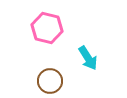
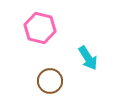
pink hexagon: moved 7 px left
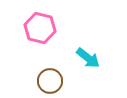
cyan arrow: rotated 20 degrees counterclockwise
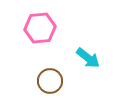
pink hexagon: rotated 20 degrees counterclockwise
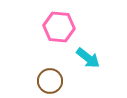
pink hexagon: moved 19 px right, 1 px up; rotated 12 degrees clockwise
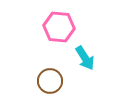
cyan arrow: moved 3 px left; rotated 20 degrees clockwise
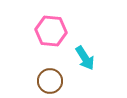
pink hexagon: moved 8 px left, 4 px down
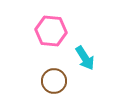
brown circle: moved 4 px right
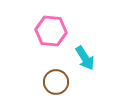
brown circle: moved 2 px right, 1 px down
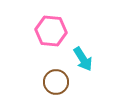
cyan arrow: moved 2 px left, 1 px down
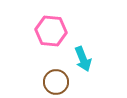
cyan arrow: rotated 10 degrees clockwise
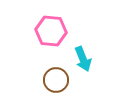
brown circle: moved 2 px up
